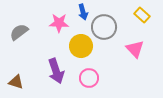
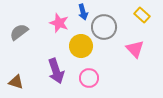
pink star: rotated 18 degrees clockwise
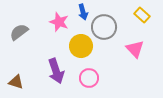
pink star: moved 1 px up
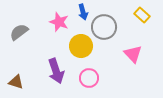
pink triangle: moved 2 px left, 5 px down
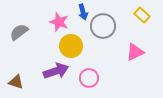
gray circle: moved 1 px left, 1 px up
yellow circle: moved 10 px left
pink triangle: moved 2 px right, 2 px up; rotated 48 degrees clockwise
purple arrow: rotated 90 degrees counterclockwise
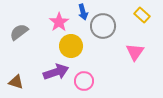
pink star: rotated 18 degrees clockwise
pink triangle: rotated 30 degrees counterclockwise
purple arrow: moved 1 px down
pink circle: moved 5 px left, 3 px down
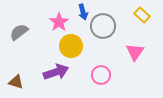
pink circle: moved 17 px right, 6 px up
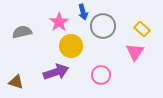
yellow rectangle: moved 14 px down
gray semicircle: moved 3 px right; rotated 24 degrees clockwise
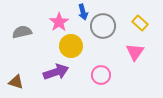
yellow rectangle: moved 2 px left, 6 px up
